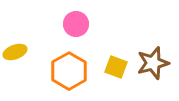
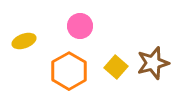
pink circle: moved 4 px right, 2 px down
yellow ellipse: moved 9 px right, 11 px up
yellow square: rotated 20 degrees clockwise
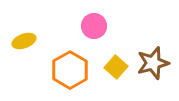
pink circle: moved 14 px right
orange hexagon: moved 1 px right, 1 px up
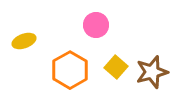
pink circle: moved 2 px right, 1 px up
brown star: moved 1 px left, 9 px down
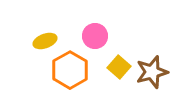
pink circle: moved 1 px left, 11 px down
yellow ellipse: moved 21 px right
yellow square: moved 3 px right
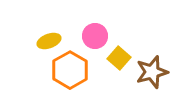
yellow ellipse: moved 4 px right
yellow square: moved 9 px up
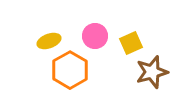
yellow square: moved 12 px right, 15 px up; rotated 25 degrees clockwise
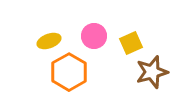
pink circle: moved 1 px left
orange hexagon: moved 1 px left, 2 px down
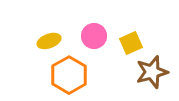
orange hexagon: moved 3 px down
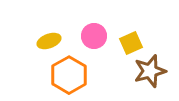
brown star: moved 2 px left, 1 px up
